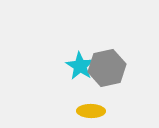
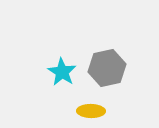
cyan star: moved 18 px left, 6 px down
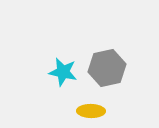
cyan star: moved 1 px right; rotated 20 degrees counterclockwise
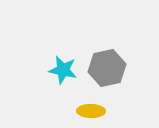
cyan star: moved 2 px up
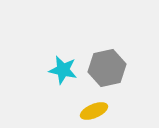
yellow ellipse: moved 3 px right; rotated 24 degrees counterclockwise
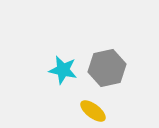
yellow ellipse: moved 1 px left; rotated 60 degrees clockwise
